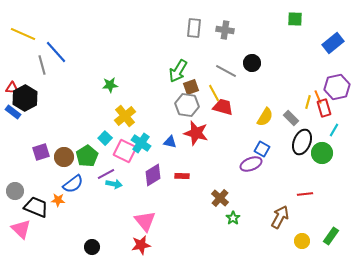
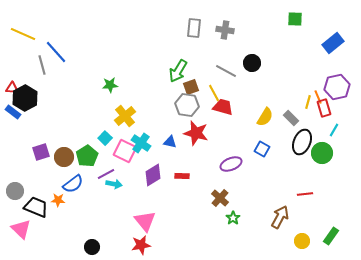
purple ellipse at (251, 164): moved 20 px left
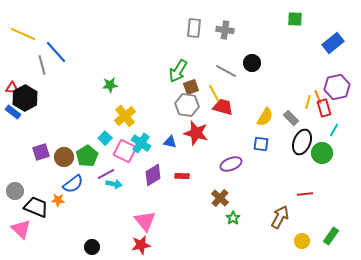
blue square at (262, 149): moved 1 px left, 5 px up; rotated 21 degrees counterclockwise
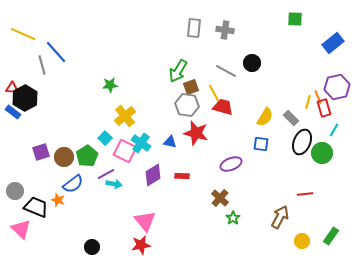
orange star at (58, 200): rotated 16 degrees clockwise
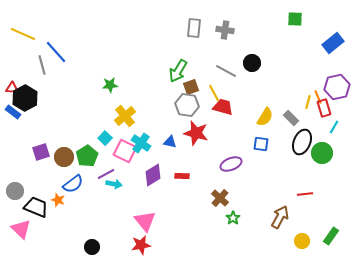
cyan line at (334, 130): moved 3 px up
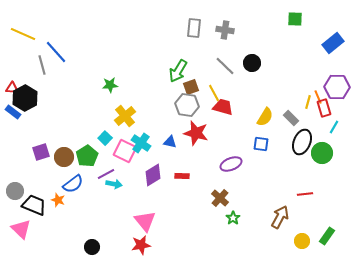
gray line at (226, 71): moved 1 px left, 5 px up; rotated 15 degrees clockwise
purple hexagon at (337, 87): rotated 15 degrees clockwise
black trapezoid at (36, 207): moved 2 px left, 2 px up
green rectangle at (331, 236): moved 4 px left
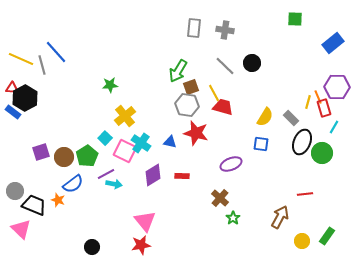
yellow line at (23, 34): moved 2 px left, 25 px down
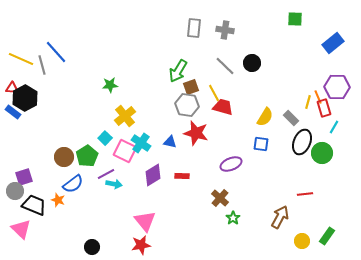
purple square at (41, 152): moved 17 px left, 25 px down
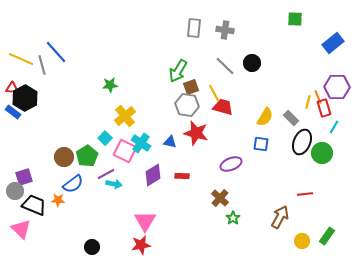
orange star at (58, 200): rotated 16 degrees counterclockwise
pink triangle at (145, 221): rotated 10 degrees clockwise
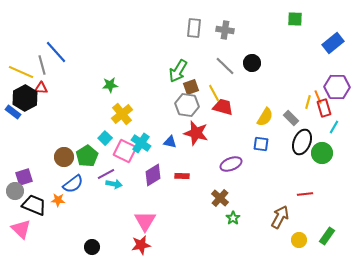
yellow line at (21, 59): moved 13 px down
red triangle at (12, 88): moved 29 px right
yellow cross at (125, 116): moved 3 px left, 2 px up
yellow circle at (302, 241): moved 3 px left, 1 px up
